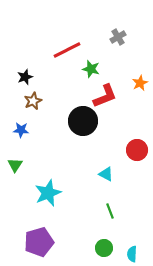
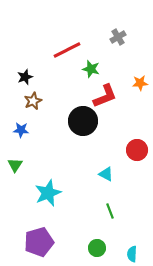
orange star: rotated 21 degrees clockwise
green circle: moved 7 px left
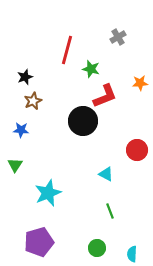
red line: rotated 48 degrees counterclockwise
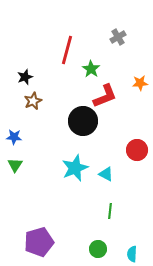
green star: rotated 18 degrees clockwise
blue star: moved 7 px left, 7 px down
cyan star: moved 27 px right, 25 px up
green line: rotated 28 degrees clockwise
green circle: moved 1 px right, 1 px down
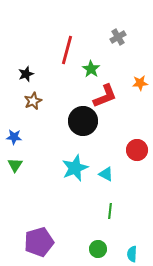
black star: moved 1 px right, 3 px up
